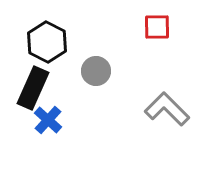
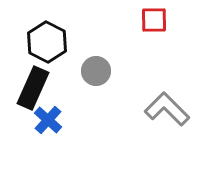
red square: moved 3 px left, 7 px up
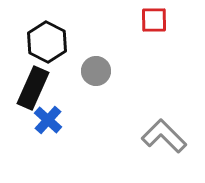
gray L-shape: moved 3 px left, 27 px down
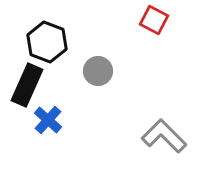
red square: rotated 28 degrees clockwise
black hexagon: rotated 6 degrees counterclockwise
gray circle: moved 2 px right
black rectangle: moved 6 px left, 3 px up
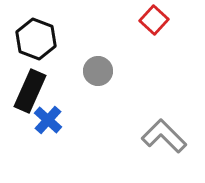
red square: rotated 16 degrees clockwise
black hexagon: moved 11 px left, 3 px up
black rectangle: moved 3 px right, 6 px down
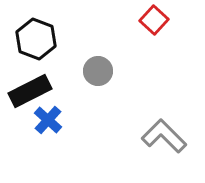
black rectangle: rotated 39 degrees clockwise
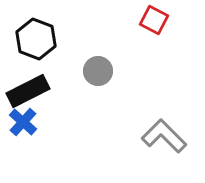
red square: rotated 16 degrees counterclockwise
black rectangle: moved 2 px left
blue cross: moved 25 px left, 2 px down
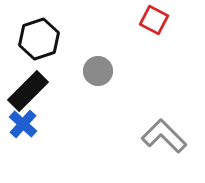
black hexagon: moved 3 px right; rotated 21 degrees clockwise
black rectangle: rotated 18 degrees counterclockwise
blue cross: moved 2 px down
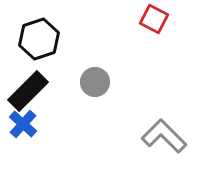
red square: moved 1 px up
gray circle: moved 3 px left, 11 px down
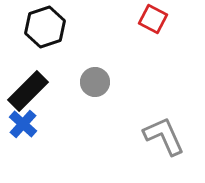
red square: moved 1 px left
black hexagon: moved 6 px right, 12 px up
gray L-shape: rotated 21 degrees clockwise
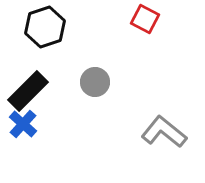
red square: moved 8 px left
gray L-shape: moved 4 px up; rotated 27 degrees counterclockwise
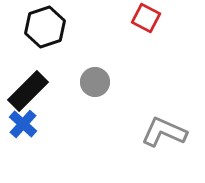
red square: moved 1 px right, 1 px up
gray L-shape: rotated 15 degrees counterclockwise
